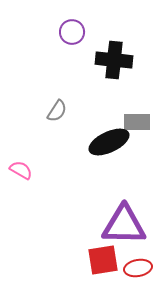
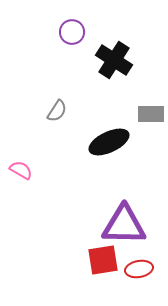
black cross: rotated 27 degrees clockwise
gray rectangle: moved 14 px right, 8 px up
red ellipse: moved 1 px right, 1 px down
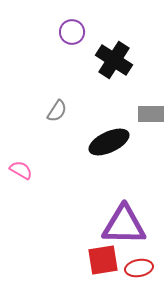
red ellipse: moved 1 px up
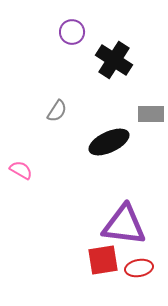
purple triangle: rotated 6 degrees clockwise
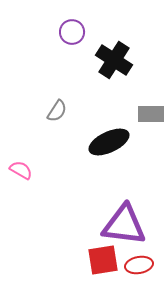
red ellipse: moved 3 px up
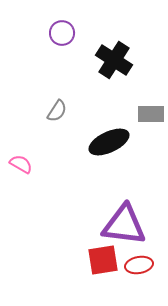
purple circle: moved 10 px left, 1 px down
pink semicircle: moved 6 px up
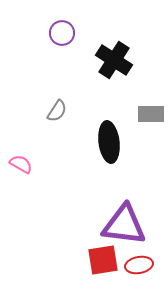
black ellipse: rotated 72 degrees counterclockwise
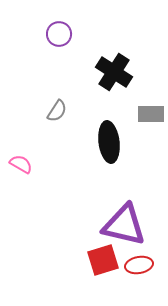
purple circle: moved 3 px left, 1 px down
black cross: moved 12 px down
purple triangle: rotated 6 degrees clockwise
red square: rotated 8 degrees counterclockwise
